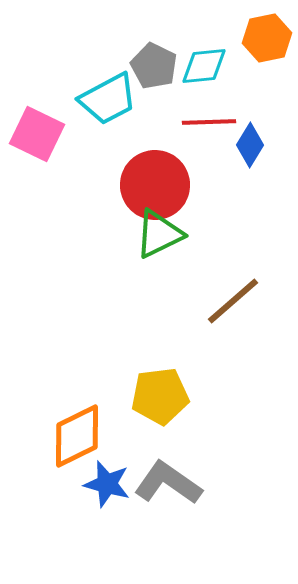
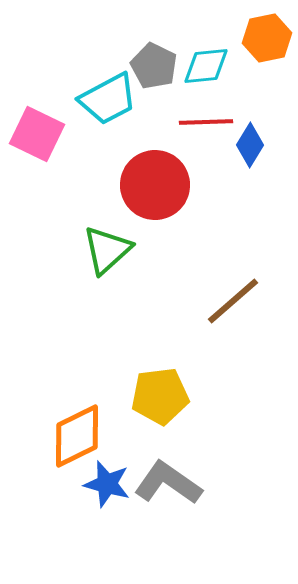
cyan diamond: moved 2 px right
red line: moved 3 px left
green triangle: moved 52 px left, 16 px down; rotated 16 degrees counterclockwise
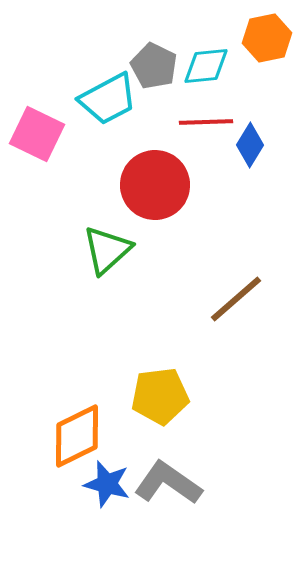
brown line: moved 3 px right, 2 px up
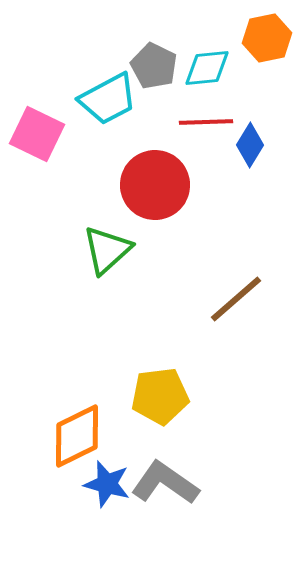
cyan diamond: moved 1 px right, 2 px down
gray L-shape: moved 3 px left
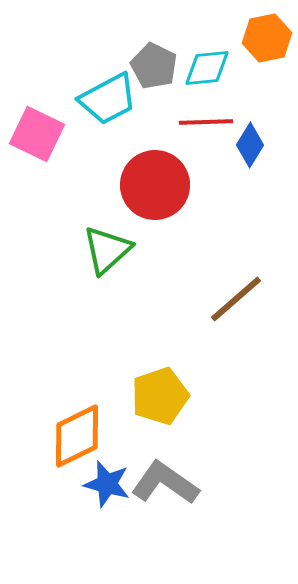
yellow pentagon: rotated 12 degrees counterclockwise
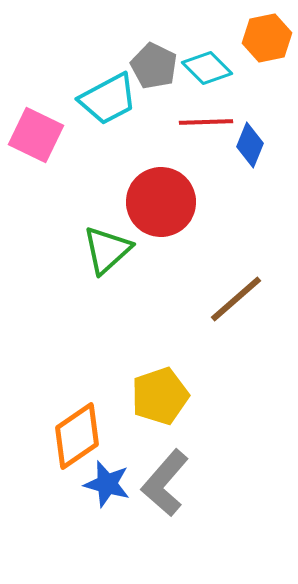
cyan diamond: rotated 51 degrees clockwise
pink square: moved 1 px left, 1 px down
blue diamond: rotated 9 degrees counterclockwise
red circle: moved 6 px right, 17 px down
orange diamond: rotated 8 degrees counterclockwise
gray L-shape: rotated 84 degrees counterclockwise
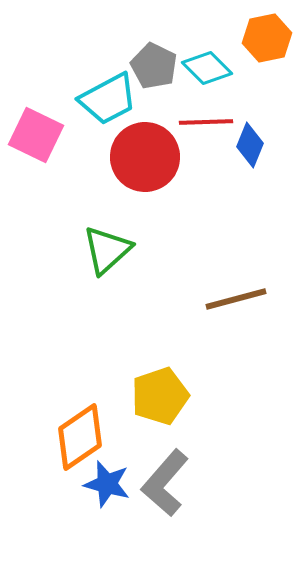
red circle: moved 16 px left, 45 px up
brown line: rotated 26 degrees clockwise
orange diamond: moved 3 px right, 1 px down
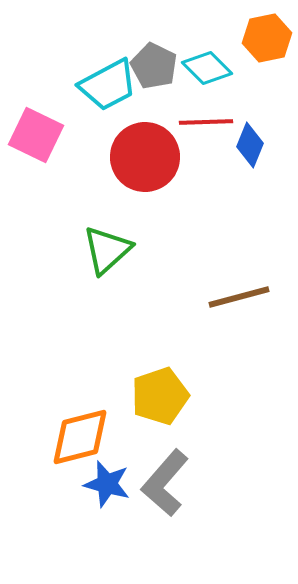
cyan trapezoid: moved 14 px up
brown line: moved 3 px right, 2 px up
orange diamond: rotated 20 degrees clockwise
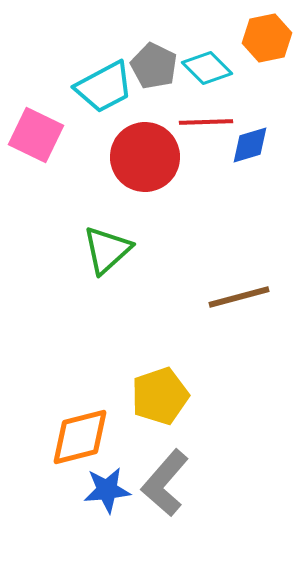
cyan trapezoid: moved 4 px left, 2 px down
blue diamond: rotated 51 degrees clockwise
blue star: moved 6 px down; rotated 21 degrees counterclockwise
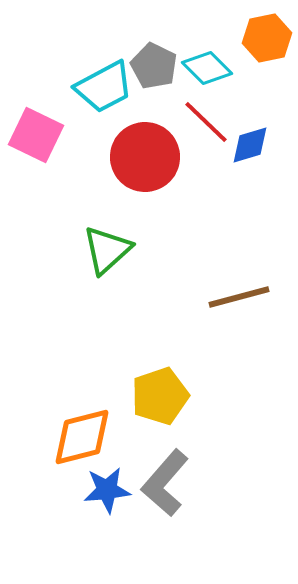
red line: rotated 46 degrees clockwise
orange diamond: moved 2 px right
